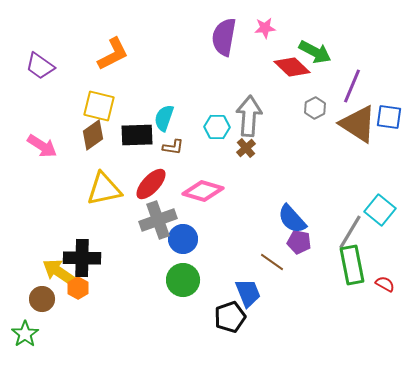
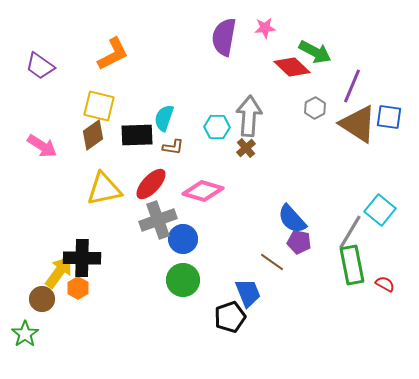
yellow arrow: rotated 92 degrees clockwise
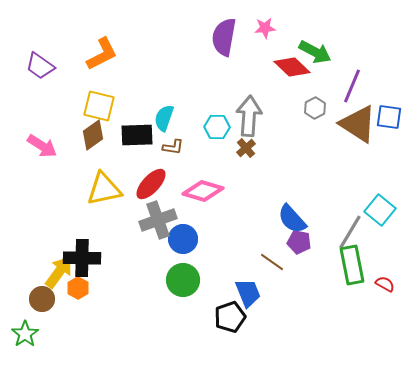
orange L-shape: moved 11 px left
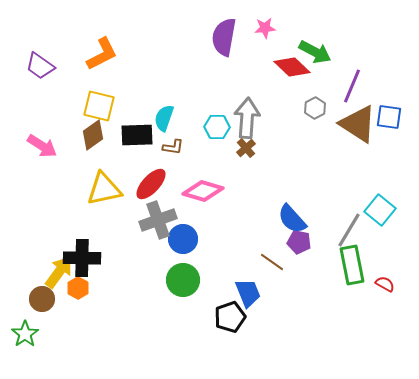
gray arrow: moved 2 px left, 2 px down
gray line: moved 1 px left, 2 px up
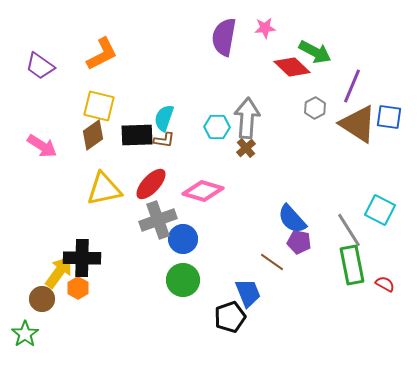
brown L-shape: moved 9 px left, 7 px up
cyan square: rotated 12 degrees counterclockwise
gray line: rotated 63 degrees counterclockwise
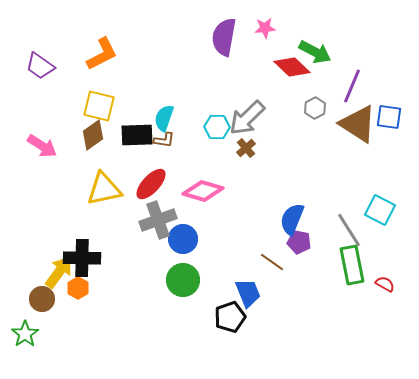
gray arrow: rotated 138 degrees counterclockwise
blue semicircle: rotated 64 degrees clockwise
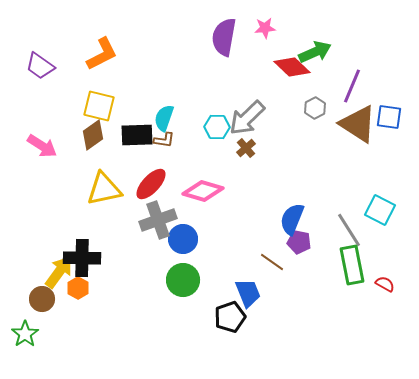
green arrow: rotated 52 degrees counterclockwise
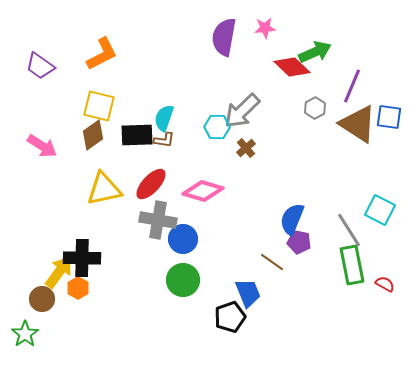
gray arrow: moved 5 px left, 7 px up
gray cross: rotated 30 degrees clockwise
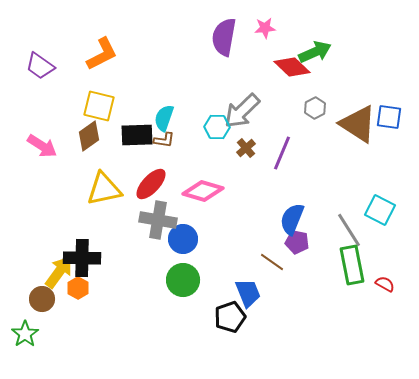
purple line: moved 70 px left, 67 px down
brown diamond: moved 4 px left, 1 px down
purple pentagon: moved 2 px left
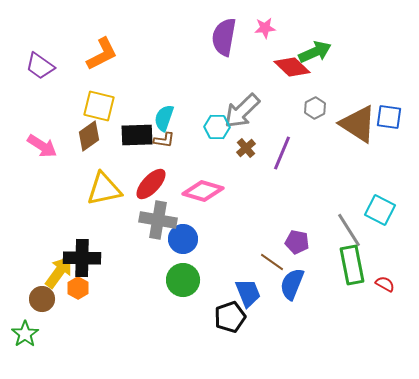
blue semicircle: moved 65 px down
